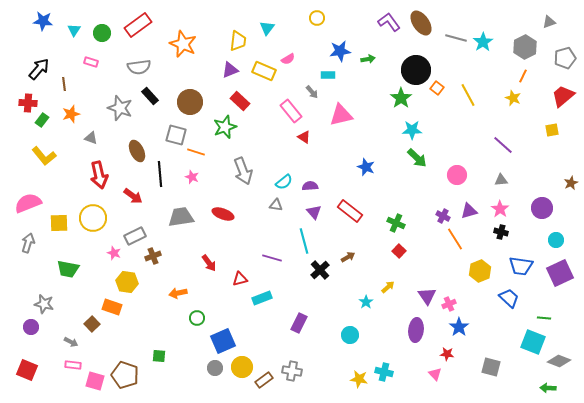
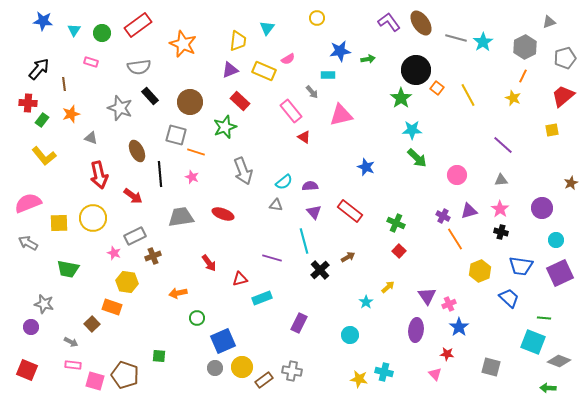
gray arrow at (28, 243): rotated 78 degrees counterclockwise
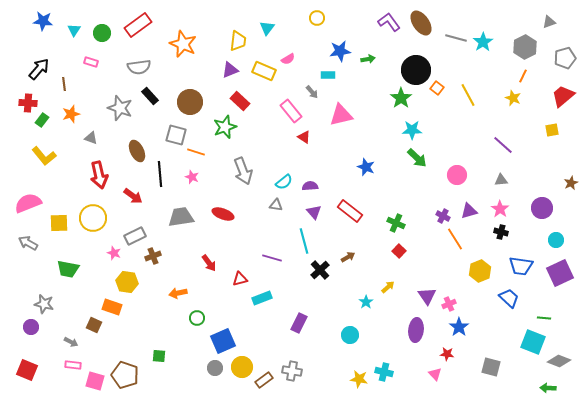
brown square at (92, 324): moved 2 px right, 1 px down; rotated 21 degrees counterclockwise
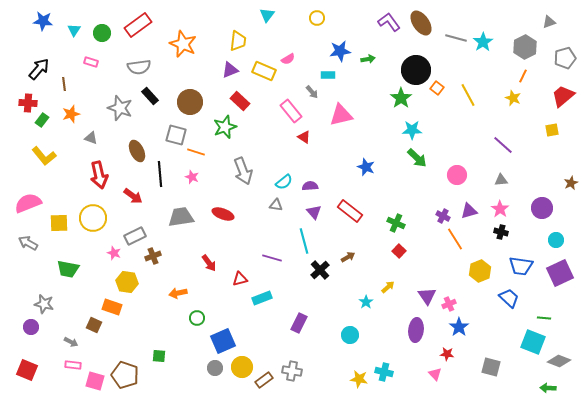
cyan triangle at (267, 28): moved 13 px up
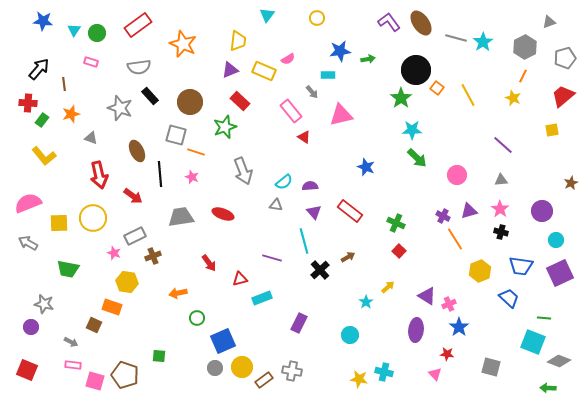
green circle at (102, 33): moved 5 px left
purple circle at (542, 208): moved 3 px down
purple triangle at (427, 296): rotated 24 degrees counterclockwise
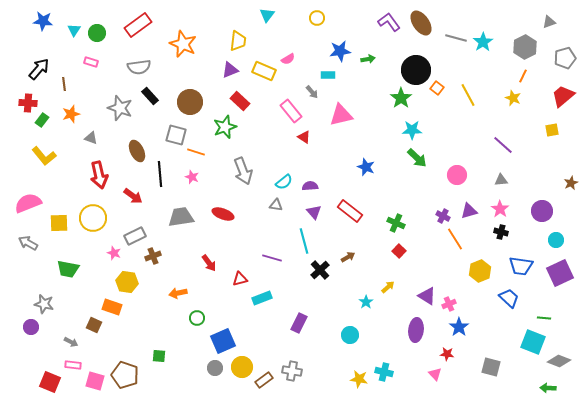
red square at (27, 370): moved 23 px right, 12 px down
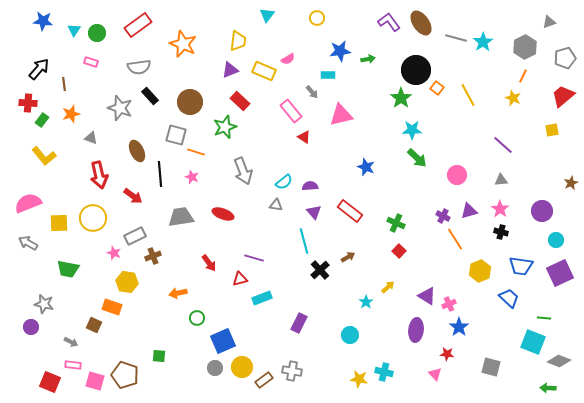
purple line at (272, 258): moved 18 px left
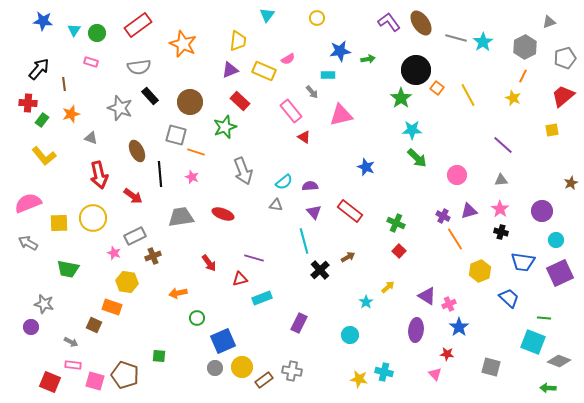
blue trapezoid at (521, 266): moved 2 px right, 4 px up
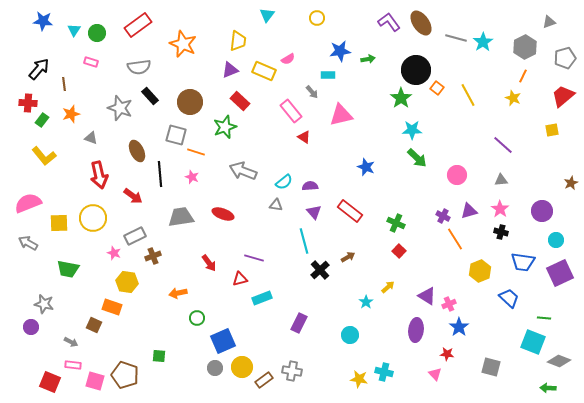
gray arrow at (243, 171): rotated 132 degrees clockwise
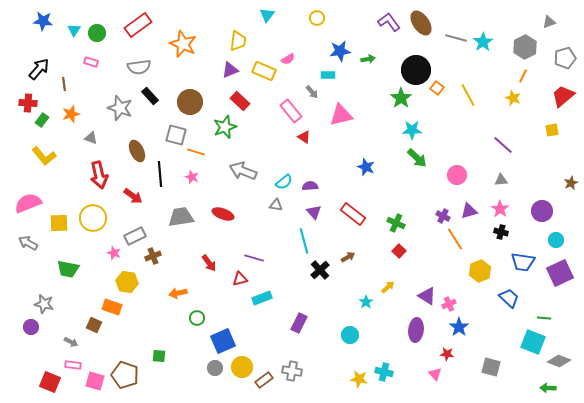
red rectangle at (350, 211): moved 3 px right, 3 px down
